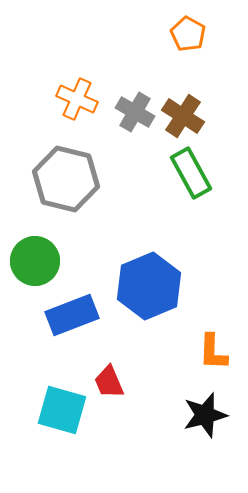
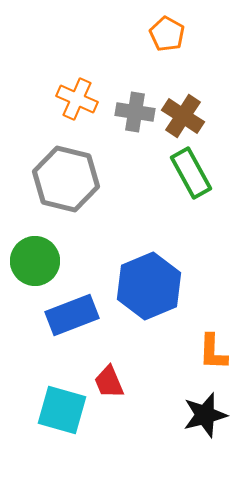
orange pentagon: moved 21 px left
gray cross: rotated 21 degrees counterclockwise
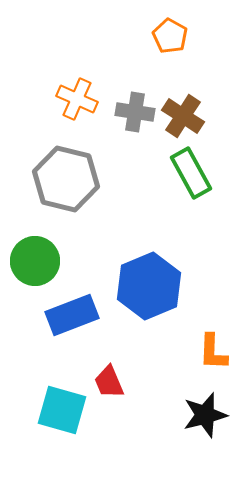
orange pentagon: moved 3 px right, 2 px down
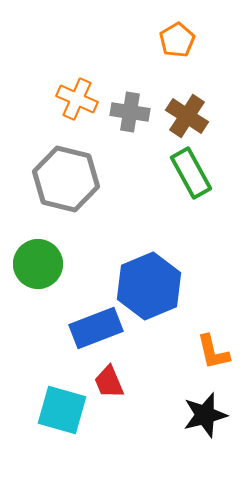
orange pentagon: moved 7 px right, 4 px down; rotated 12 degrees clockwise
gray cross: moved 5 px left
brown cross: moved 4 px right
green circle: moved 3 px right, 3 px down
blue rectangle: moved 24 px right, 13 px down
orange L-shape: rotated 15 degrees counterclockwise
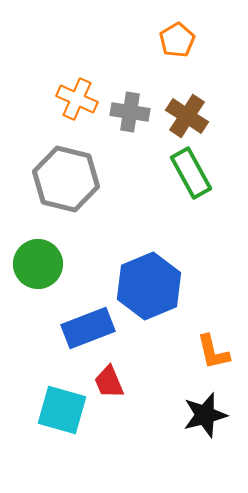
blue rectangle: moved 8 px left
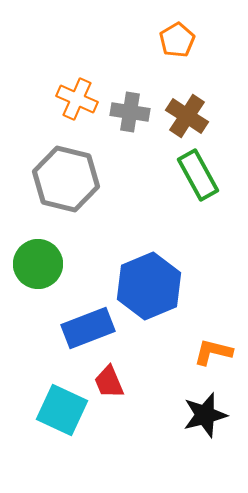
green rectangle: moved 7 px right, 2 px down
orange L-shape: rotated 117 degrees clockwise
cyan square: rotated 9 degrees clockwise
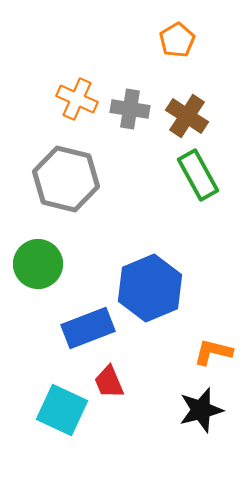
gray cross: moved 3 px up
blue hexagon: moved 1 px right, 2 px down
black star: moved 4 px left, 5 px up
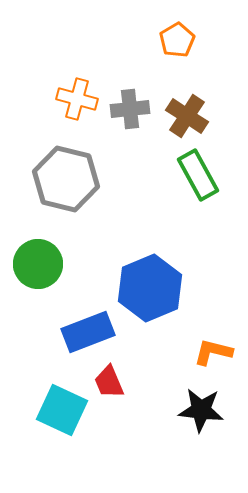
orange cross: rotated 9 degrees counterclockwise
gray cross: rotated 15 degrees counterclockwise
blue rectangle: moved 4 px down
black star: rotated 21 degrees clockwise
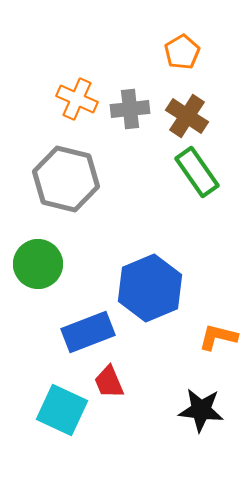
orange pentagon: moved 5 px right, 12 px down
orange cross: rotated 9 degrees clockwise
green rectangle: moved 1 px left, 3 px up; rotated 6 degrees counterclockwise
orange L-shape: moved 5 px right, 15 px up
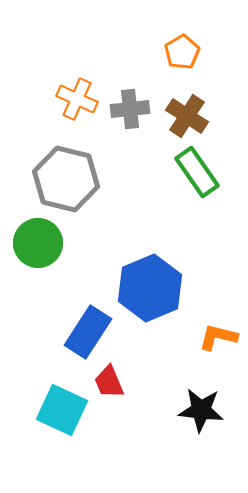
green circle: moved 21 px up
blue rectangle: rotated 36 degrees counterclockwise
